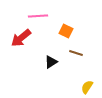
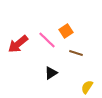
pink line: moved 9 px right, 24 px down; rotated 48 degrees clockwise
orange square: rotated 32 degrees clockwise
red arrow: moved 3 px left, 6 px down
black triangle: moved 11 px down
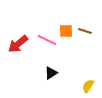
orange square: rotated 32 degrees clockwise
pink line: rotated 18 degrees counterclockwise
brown line: moved 9 px right, 22 px up
yellow semicircle: moved 1 px right, 1 px up
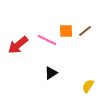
brown line: rotated 56 degrees counterclockwise
red arrow: moved 1 px down
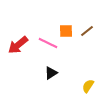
brown line: moved 2 px right
pink line: moved 1 px right, 3 px down
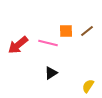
pink line: rotated 12 degrees counterclockwise
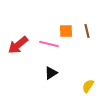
brown line: rotated 64 degrees counterclockwise
pink line: moved 1 px right, 1 px down
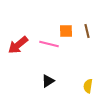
black triangle: moved 3 px left, 8 px down
yellow semicircle: rotated 24 degrees counterclockwise
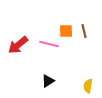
brown line: moved 3 px left
